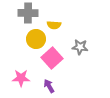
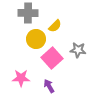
yellow semicircle: moved 1 px right, 1 px down; rotated 48 degrees counterclockwise
gray star: moved 2 px left, 3 px down
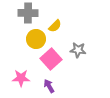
pink square: moved 1 px left, 1 px down
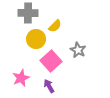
gray star: rotated 21 degrees clockwise
pink square: moved 2 px down
pink star: rotated 24 degrees counterclockwise
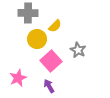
yellow circle: moved 1 px right
pink star: moved 3 px left
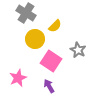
gray cross: moved 2 px left; rotated 30 degrees clockwise
yellow circle: moved 2 px left
pink square: rotated 15 degrees counterclockwise
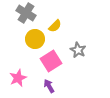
pink square: rotated 25 degrees clockwise
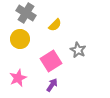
yellow semicircle: moved 1 px up
yellow circle: moved 15 px left
purple arrow: moved 3 px right, 1 px up; rotated 64 degrees clockwise
